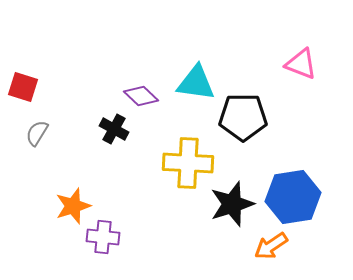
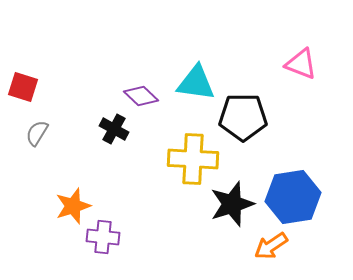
yellow cross: moved 5 px right, 4 px up
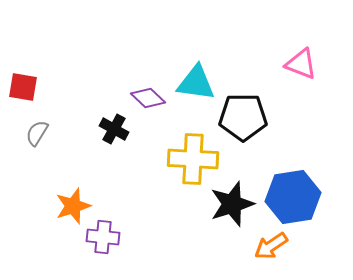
red square: rotated 8 degrees counterclockwise
purple diamond: moved 7 px right, 2 px down
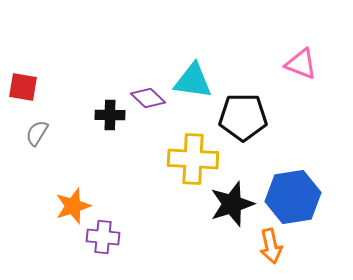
cyan triangle: moved 3 px left, 2 px up
black cross: moved 4 px left, 14 px up; rotated 28 degrees counterclockwise
orange arrow: rotated 68 degrees counterclockwise
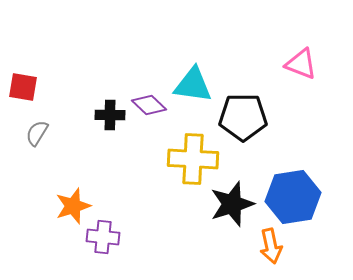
cyan triangle: moved 4 px down
purple diamond: moved 1 px right, 7 px down
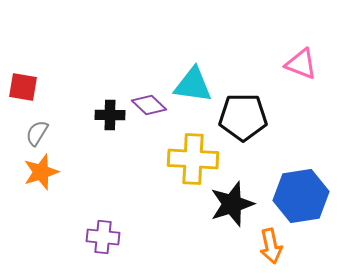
blue hexagon: moved 8 px right, 1 px up
orange star: moved 32 px left, 34 px up
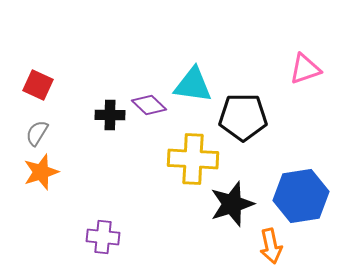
pink triangle: moved 4 px right, 5 px down; rotated 40 degrees counterclockwise
red square: moved 15 px right, 2 px up; rotated 16 degrees clockwise
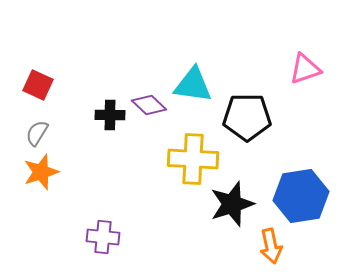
black pentagon: moved 4 px right
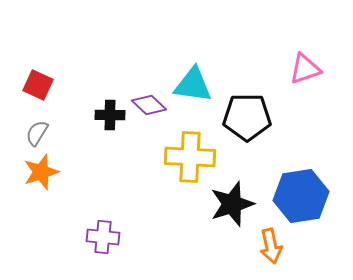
yellow cross: moved 3 px left, 2 px up
